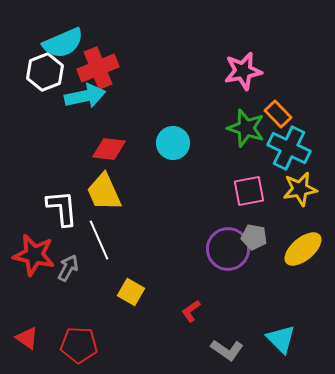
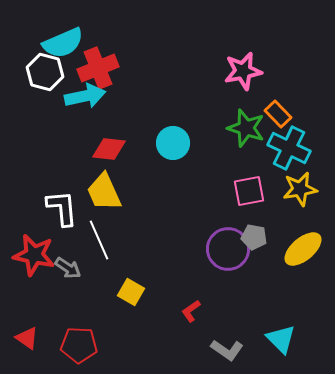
white hexagon: rotated 24 degrees counterclockwise
gray arrow: rotated 96 degrees clockwise
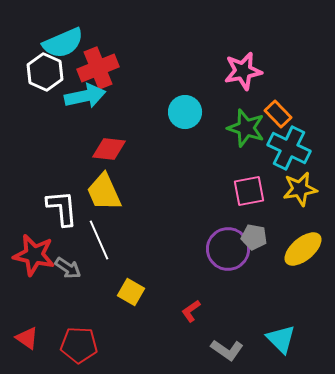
white hexagon: rotated 9 degrees clockwise
cyan circle: moved 12 px right, 31 px up
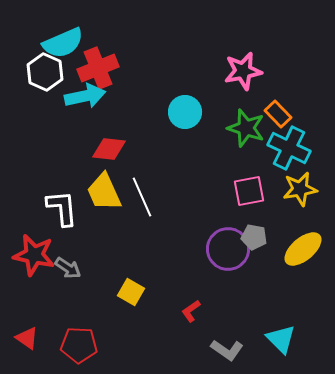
white line: moved 43 px right, 43 px up
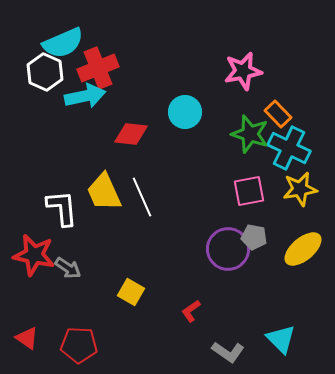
green star: moved 4 px right, 6 px down
red diamond: moved 22 px right, 15 px up
gray L-shape: moved 1 px right, 2 px down
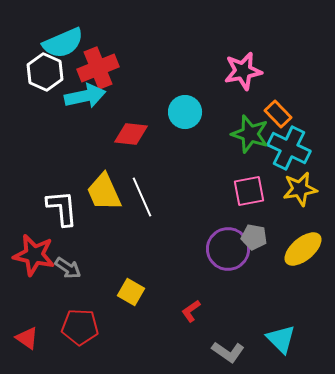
red pentagon: moved 1 px right, 18 px up
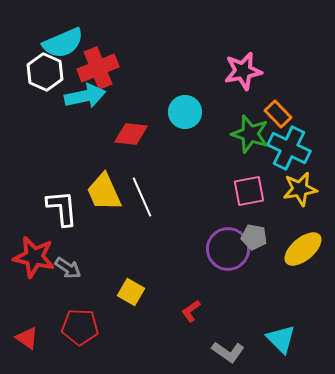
red star: moved 2 px down
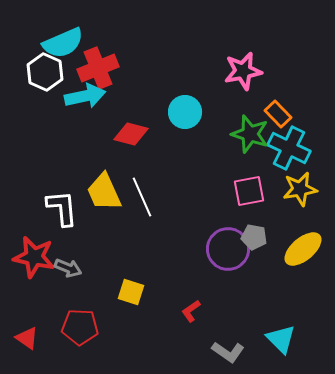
red diamond: rotated 8 degrees clockwise
gray arrow: rotated 12 degrees counterclockwise
yellow square: rotated 12 degrees counterclockwise
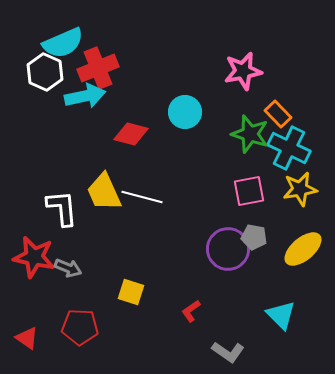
white line: rotated 51 degrees counterclockwise
cyan triangle: moved 24 px up
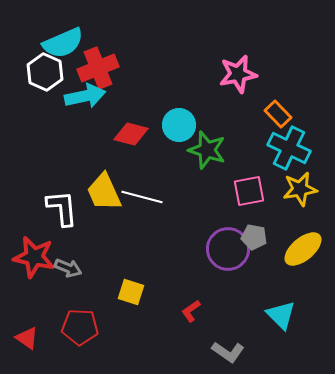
pink star: moved 5 px left, 3 px down
cyan circle: moved 6 px left, 13 px down
green star: moved 43 px left, 16 px down
